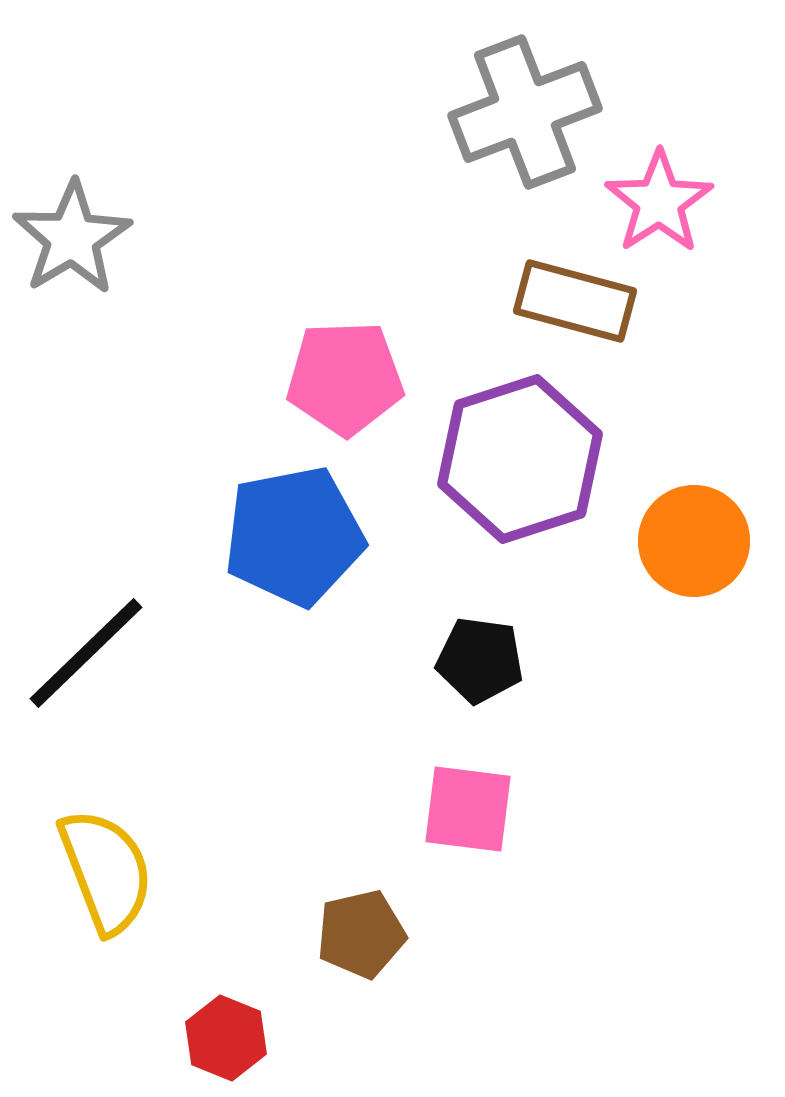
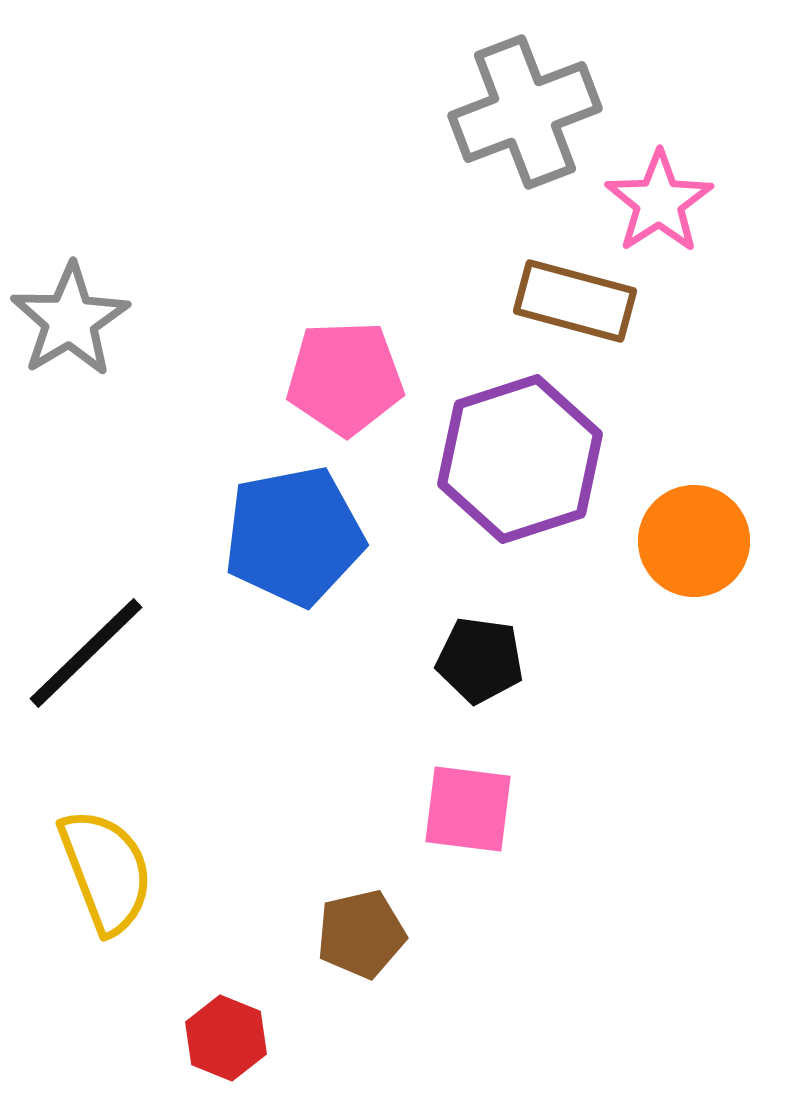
gray star: moved 2 px left, 82 px down
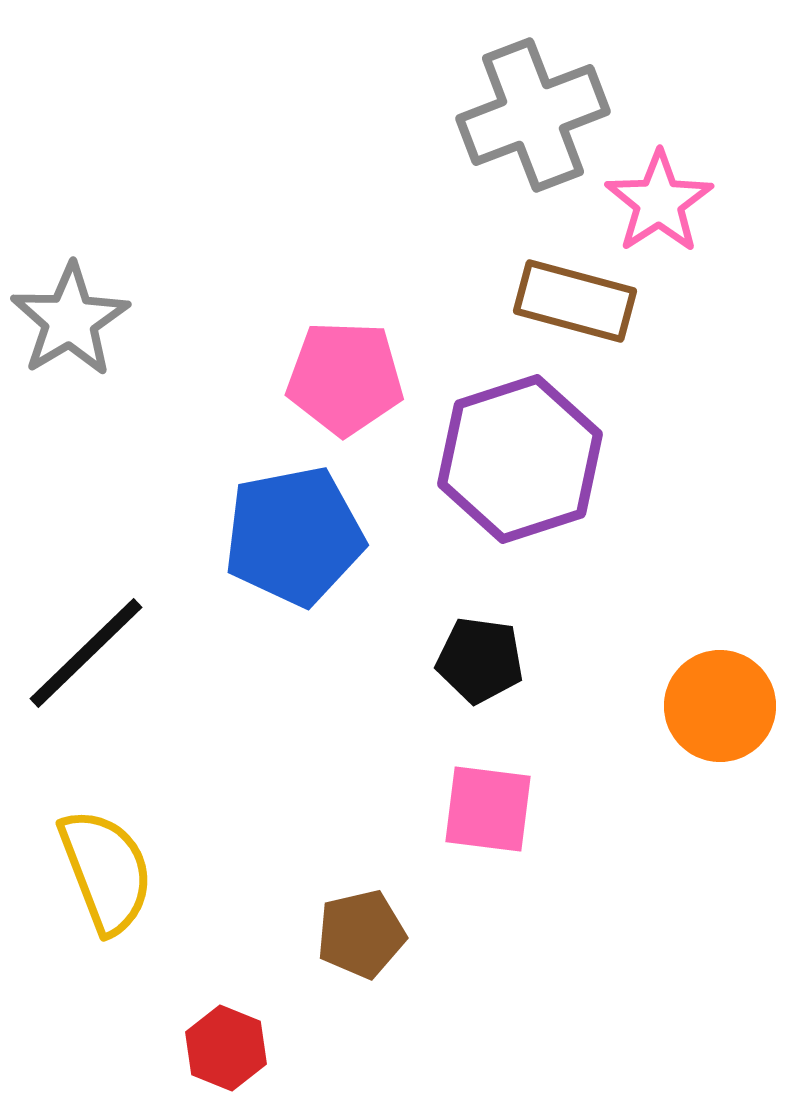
gray cross: moved 8 px right, 3 px down
pink pentagon: rotated 4 degrees clockwise
orange circle: moved 26 px right, 165 px down
pink square: moved 20 px right
red hexagon: moved 10 px down
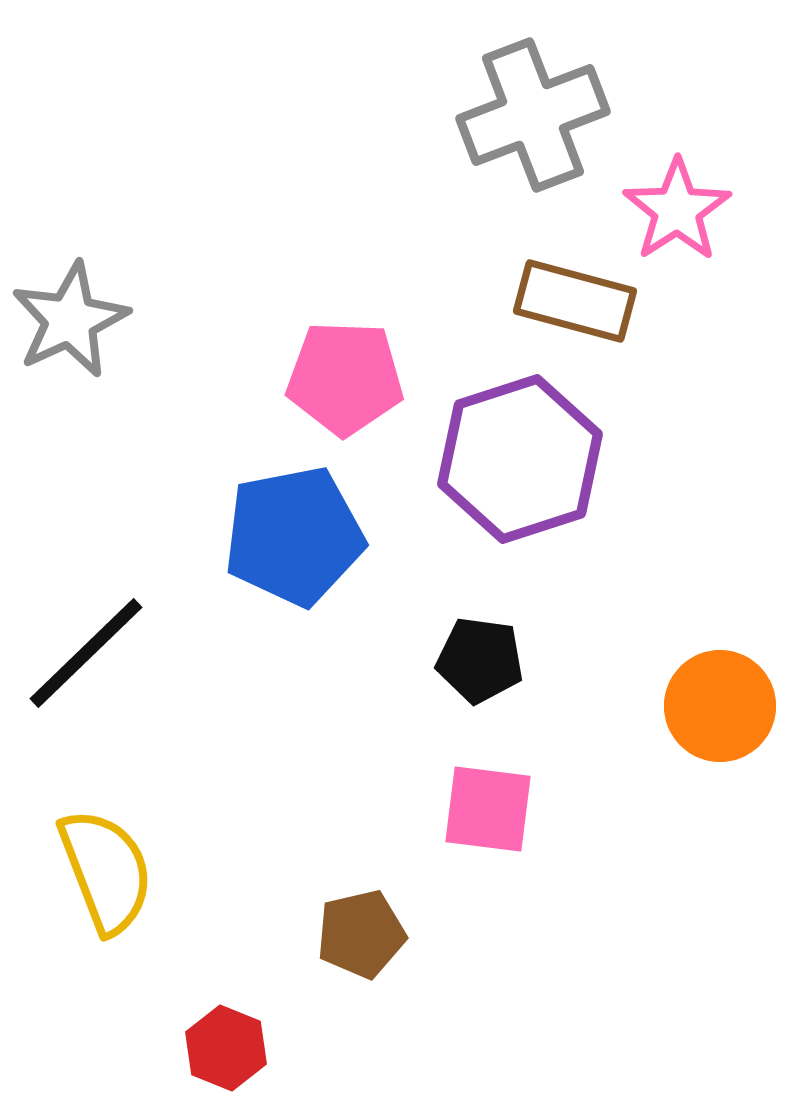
pink star: moved 18 px right, 8 px down
gray star: rotated 6 degrees clockwise
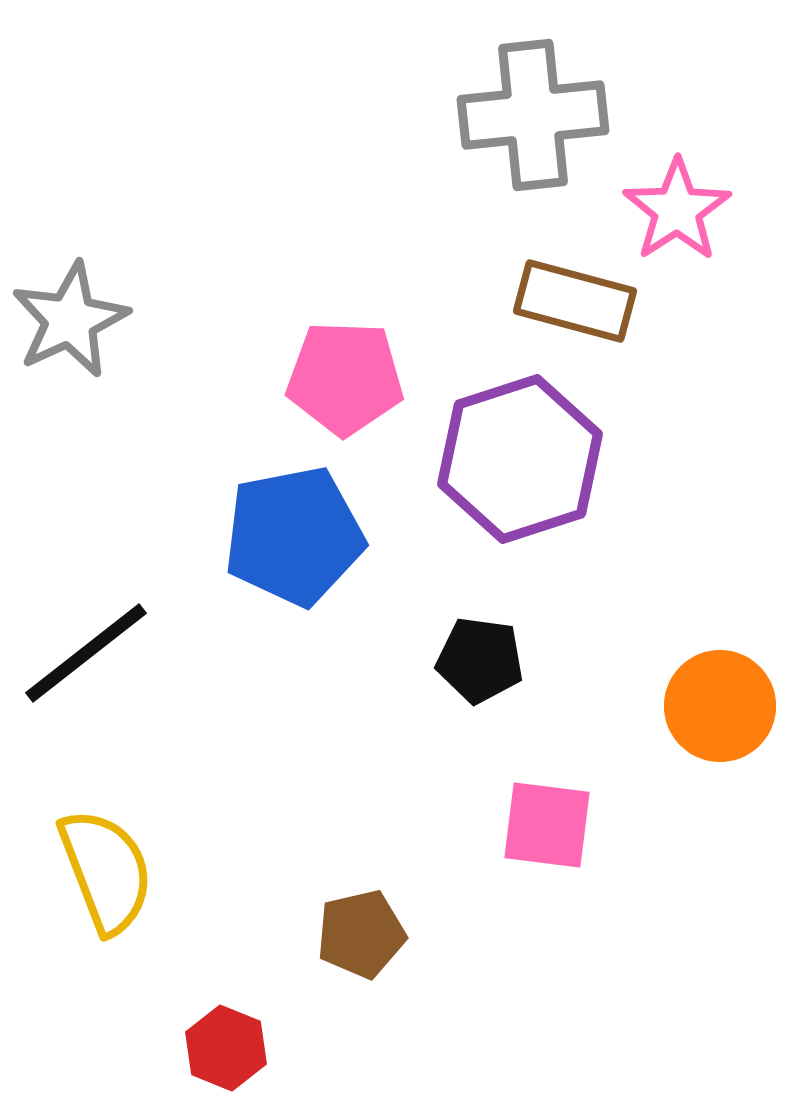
gray cross: rotated 15 degrees clockwise
black line: rotated 6 degrees clockwise
pink square: moved 59 px right, 16 px down
